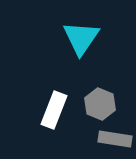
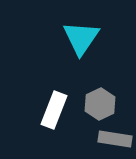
gray hexagon: rotated 12 degrees clockwise
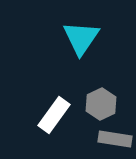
gray hexagon: moved 1 px right
white rectangle: moved 5 px down; rotated 15 degrees clockwise
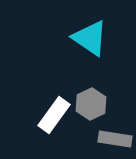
cyan triangle: moved 9 px right; rotated 30 degrees counterclockwise
gray hexagon: moved 10 px left
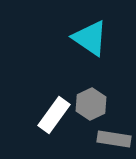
gray rectangle: moved 1 px left
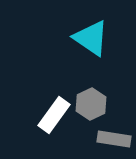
cyan triangle: moved 1 px right
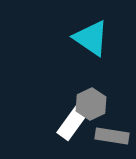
white rectangle: moved 19 px right, 7 px down
gray rectangle: moved 2 px left, 3 px up
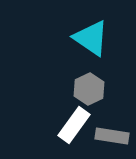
gray hexagon: moved 2 px left, 15 px up
white rectangle: moved 1 px right, 3 px down
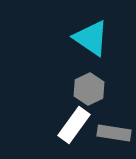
gray rectangle: moved 2 px right, 3 px up
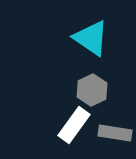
gray hexagon: moved 3 px right, 1 px down
gray rectangle: moved 1 px right
